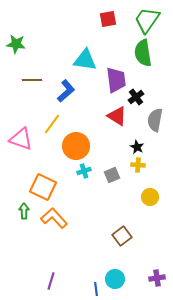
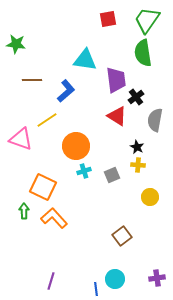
yellow line: moved 5 px left, 4 px up; rotated 20 degrees clockwise
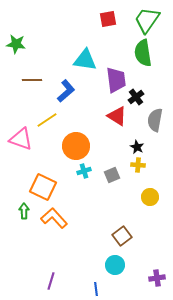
cyan circle: moved 14 px up
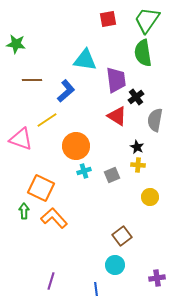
orange square: moved 2 px left, 1 px down
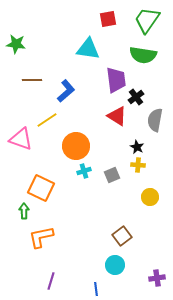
green semicircle: moved 2 px down; rotated 72 degrees counterclockwise
cyan triangle: moved 3 px right, 11 px up
orange L-shape: moved 13 px left, 19 px down; rotated 60 degrees counterclockwise
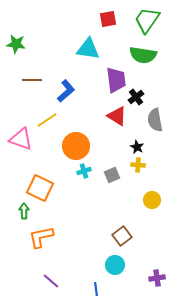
gray semicircle: rotated 20 degrees counterclockwise
orange square: moved 1 px left
yellow circle: moved 2 px right, 3 px down
purple line: rotated 66 degrees counterclockwise
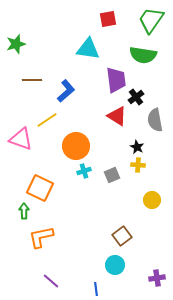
green trapezoid: moved 4 px right
green star: rotated 24 degrees counterclockwise
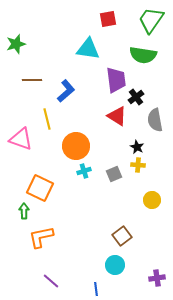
yellow line: moved 1 px up; rotated 70 degrees counterclockwise
gray square: moved 2 px right, 1 px up
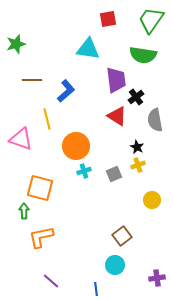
yellow cross: rotated 24 degrees counterclockwise
orange square: rotated 12 degrees counterclockwise
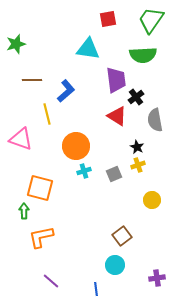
green semicircle: rotated 12 degrees counterclockwise
yellow line: moved 5 px up
